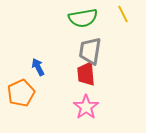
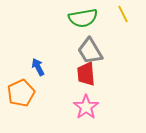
gray trapezoid: rotated 40 degrees counterclockwise
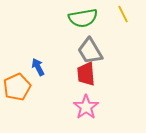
orange pentagon: moved 4 px left, 6 px up
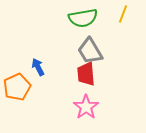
yellow line: rotated 48 degrees clockwise
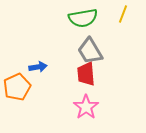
blue arrow: rotated 108 degrees clockwise
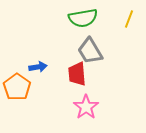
yellow line: moved 6 px right, 5 px down
red trapezoid: moved 9 px left
orange pentagon: rotated 12 degrees counterclockwise
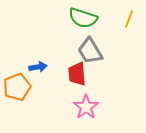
green semicircle: rotated 28 degrees clockwise
orange pentagon: rotated 16 degrees clockwise
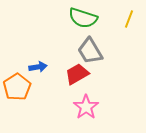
red trapezoid: rotated 65 degrees clockwise
orange pentagon: rotated 12 degrees counterclockwise
